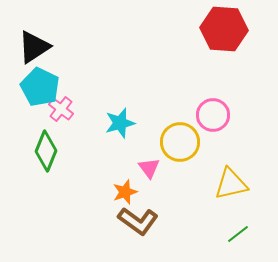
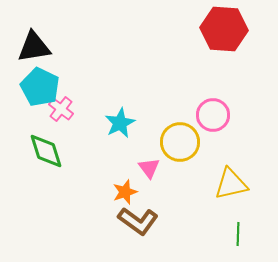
black triangle: rotated 24 degrees clockwise
cyan star: rotated 12 degrees counterclockwise
green diamond: rotated 39 degrees counterclockwise
green line: rotated 50 degrees counterclockwise
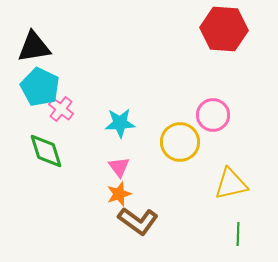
cyan star: rotated 24 degrees clockwise
pink triangle: moved 30 px left, 1 px up
orange star: moved 6 px left, 2 px down
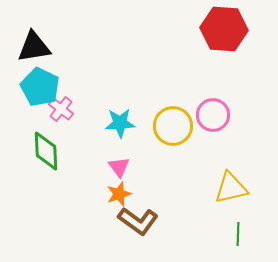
yellow circle: moved 7 px left, 16 px up
green diamond: rotated 15 degrees clockwise
yellow triangle: moved 4 px down
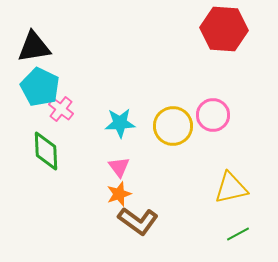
green line: rotated 60 degrees clockwise
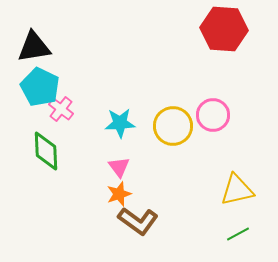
yellow triangle: moved 6 px right, 2 px down
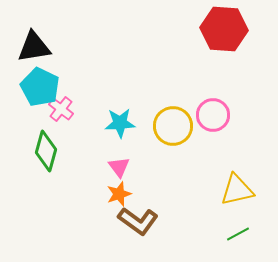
green diamond: rotated 18 degrees clockwise
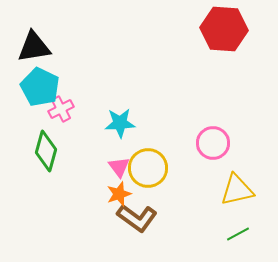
pink cross: rotated 25 degrees clockwise
pink circle: moved 28 px down
yellow circle: moved 25 px left, 42 px down
brown L-shape: moved 1 px left, 3 px up
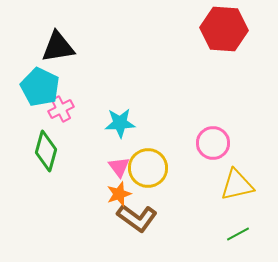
black triangle: moved 24 px right
yellow triangle: moved 5 px up
